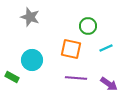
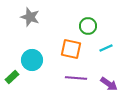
green rectangle: rotated 72 degrees counterclockwise
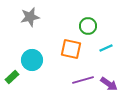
gray star: rotated 30 degrees counterclockwise
purple line: moved 7 px right, 2 px down; rotated 20 degrees counterclockwise
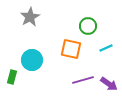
gray star: rotated 18 degrees counterclockwise
green rectangle: rotated 32 degrees counterclockwise
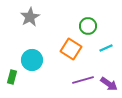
orange square: rotated 20 degrees clockwise
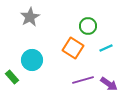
orange square: moved 2 px right, 1 px up
green rectangle: rotated 56 degrees counterclockwise
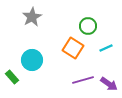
gray star: moved 2 px right
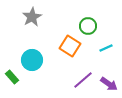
orange square: moved 3 px left, 2 px up
purple line: rotated 25 degrees counterclockwise
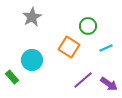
orange square: moved 1 px left, 1 px down
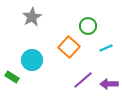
orange square: rotated 10 degrees clockwise
green rectangle: rotated 16 degrees counterclockwise
purple arrow: rotated 144 degrees clockwise
